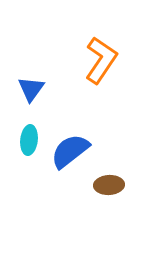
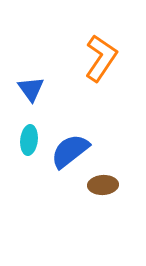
orange L-shape: moved 2 px up
blue triangle: rotated 12 degrees counterclockwise
brown ellipse: moved 6 px left
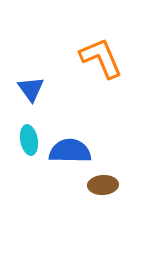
orange L-shape: rotated 57 degrees counterclockwise
cyan ellipse: rotated 16 degrees counterclockwise
blue semicircle: rotated 39 degrees clockwise
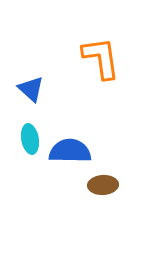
orange L-shape: rotated 15 degrees clockwise
blue triangle: rotated 12 degrees counterclockwise
cyan ellipse: moved 1 px right, 1 px up
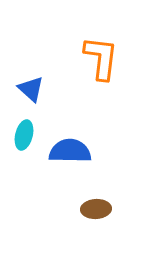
orange L-shape: rotated 15 degrees clockwise
cyan ellipse: moved 6 px left, 4 px up; rotated 24 degrees clockwise
brown ellipse: moved 7 px left, 24 px down
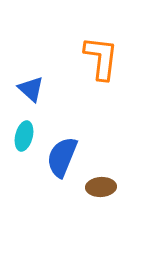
cyan ellipse: moved 1 px down
blue semicircle: moved 8 px left, 6 px down; rotated 69 degrees counterclockwise
brown ellipse: moved 5 px right, 22 px up
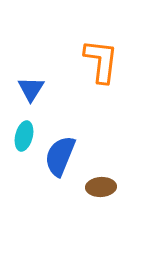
orange L-shape: moved 3 px down
blue triangle: rotated 20 degrees clockwise
blue semicircle: moved 2 px left, 1 px up
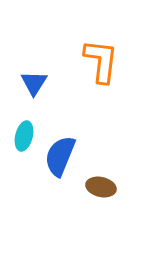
blue triangle: moved 3 px right, 6 px up
brown ellipse: rotated 16 degrees clockwise
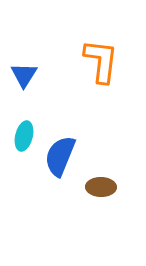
blue triangle: moved 10 px left, 8 px up
brown ellipse: rotated 12 degrees counterclockwise
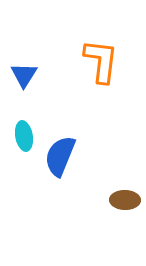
cyan ellipse: rotated 24 degrees counterclockwise
brown ellipse: moved 24 px right, 13 px down
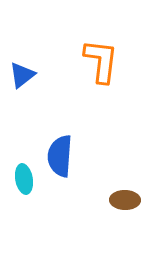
blue triangle: moved 2 px left; rotated 20 degrees clockwise
cyan ellipse: moved 43 px down
blue semicircle: rotated 18 degrees counterclockwise
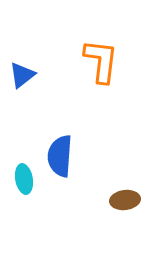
brown ellipse: rotated 8 degrees counterclockwise
